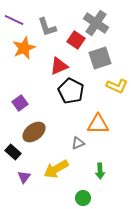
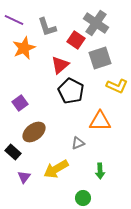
red triangle: moved 1 px right, 1 px up; rotated 18 degrees counterclockwise
orange triangle: moved 2 px right, 3 px up
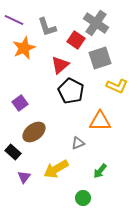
green arrow: rotated 42 degrees clockwise
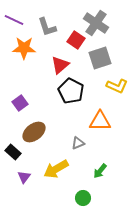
orange star: rotated 25 degrees clockwise
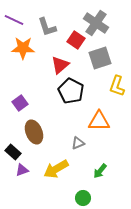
orange star: moved 1 px left
yellow L-shape: rotated 85 degrees clockwise
orange triangle: moved 1 px left
brown ellipse: rotated 75 degrees counterclockwise
purple triangle: moved 2 px left, 7 px up; rotated 32 degrees clockwise
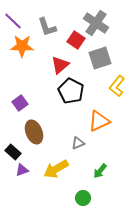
purple line: moved 1 px left, 1 px down; rotated 18 degrees clockwise
orange star: moved 1 px left, 2 px up
yellow L-shape: rotated 20 degrees clockwise
orange triangle: rotated 25 degrees counterclockwise
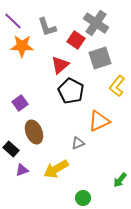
black rectangle: moved 2 px left, 3 px up
green arrow: moved 20 px right, 9 px down
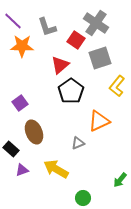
black pentagon: rotated 10 degrees clockwise
yellow arrow: rotated 60 degrees clockwise
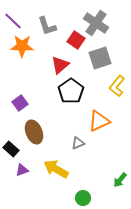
gray L-shape: moved 1 px up
